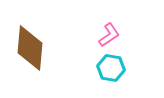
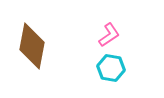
brown diamond: moved 2 px right, 2 px up; rotated 6 degrees clockwise
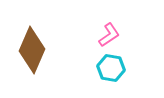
brown diamond: moved 4 px down; rotated 12 degrees clockwise
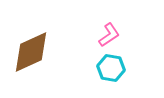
brown diamond: moved 1 px left, 2 px down; rotated 42 degrees clockwise
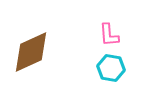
pink L-shape: rotated 120 degrees clockwise
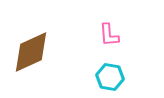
cyan hexagon: moved 1 px left, 9 px down
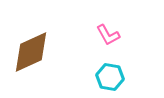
pink L-shape: moved 1 px left; rotated 25 degrees counterclockwise
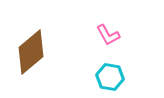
brown diamond: rotated 15 degrees counterclockwise
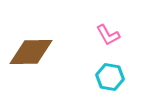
brown diamond: rotated 39 degrees clockwise
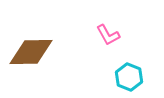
cyan hexagon: moved 19 px right; rotated 12 degrees clockwise
